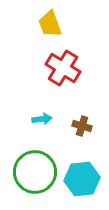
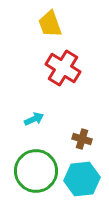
cyan arrow: moved 8 px left; rotated 18 degrees counterclockwise
brown cross: moved 13 px down
green circle: moved 1 px right, 1 px up
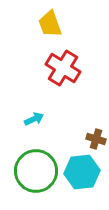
brown cross: moved 14 px right
cyan hexagon: moved 7 px up
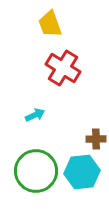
cyan arrow: moved 1 px right, 4 px up
brown cross: rotated 18 degrees counterclockwise
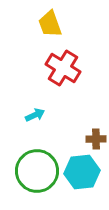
green circle: moved 1 px right
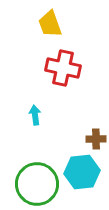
red cross: rotated 20 degrees counterclockwise
cyan arrow: rotated 72 degrees counterclockwise
green circle: moved 13 px down
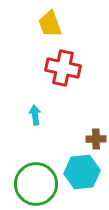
green circle: moved 1 px left
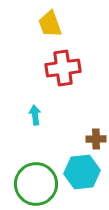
red cross: rotated 20 degrees counterclockwise
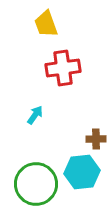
yellow trapezoid: moved 4 px left
cyan arrow: rotated 42 degrees clockwise
